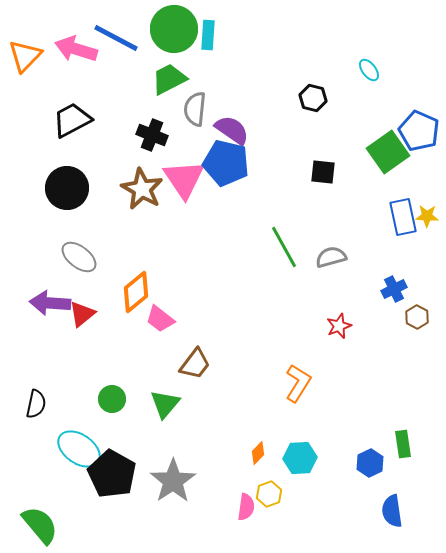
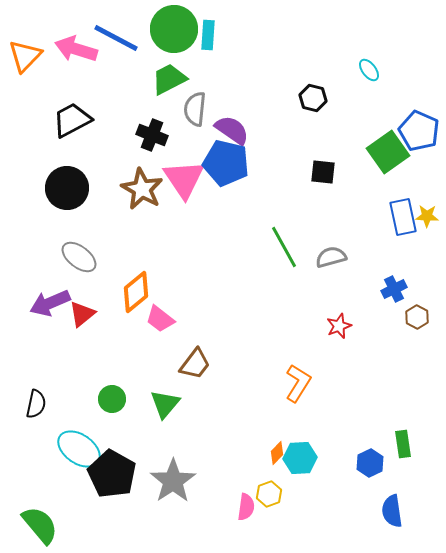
purple arrow at (50, 303): rotated 27 degrees counterclockwise
orange diamond at (258, 453): moved 19 px right
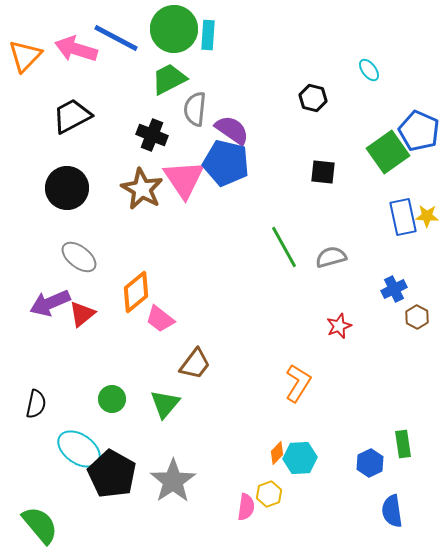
black trapezoid at (72, 120): moved 4 px up
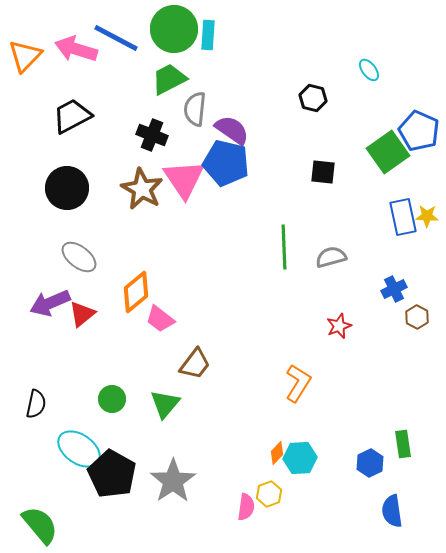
green line at (284, 247): rotated 27 degrees clockwise
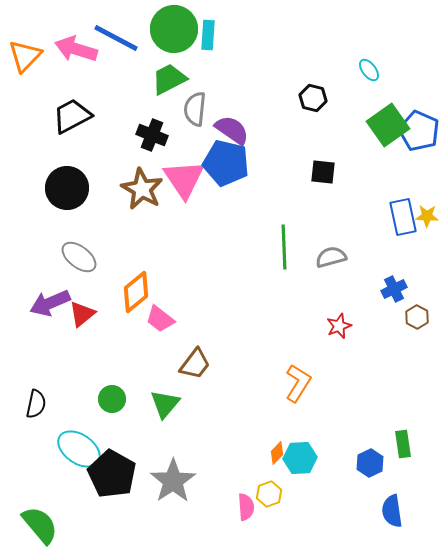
green square at (388, 152): moved 27 px up
pink semicircle at (246, 507): rotated 12 degrees counterclockwise
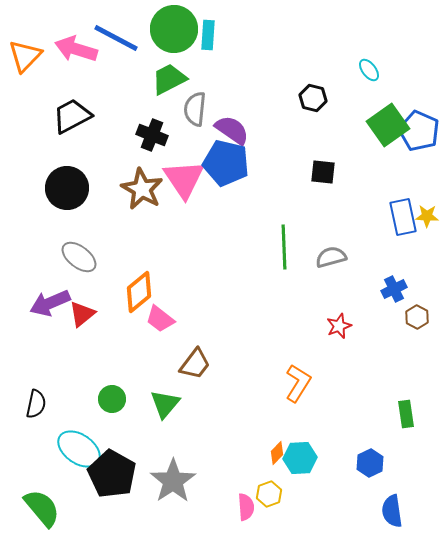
orange diamond at (136, 292): moved 3 px right
green rectangle at (403, 444): moved 3 px right, 30 px up
green semicircle at (40, 525): moved 2 px right, 17 px up
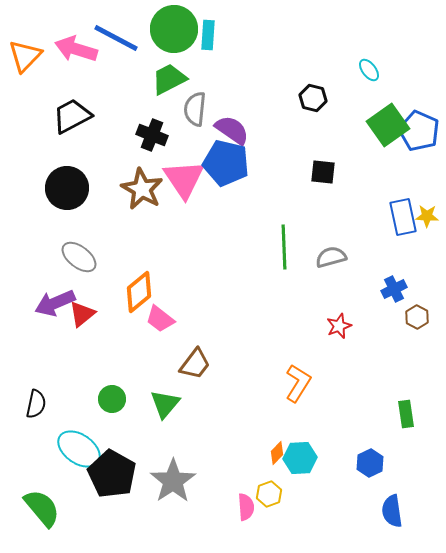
purple arrow at (50, 303): moved 5 px right
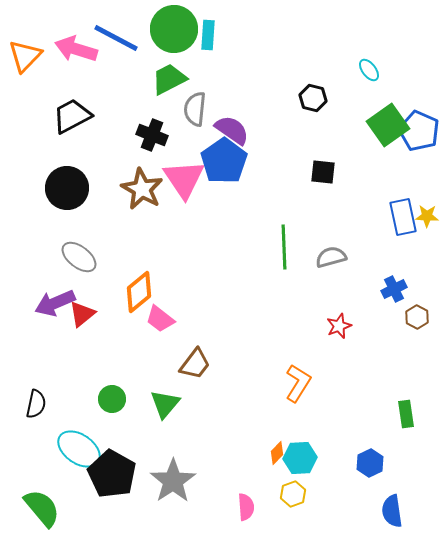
blue pentagon at (226, 163): moved 2 px left, 2 px up; rotated 24 degrees clockwise
yellow hexagon at (269, 494): moved 24 px right
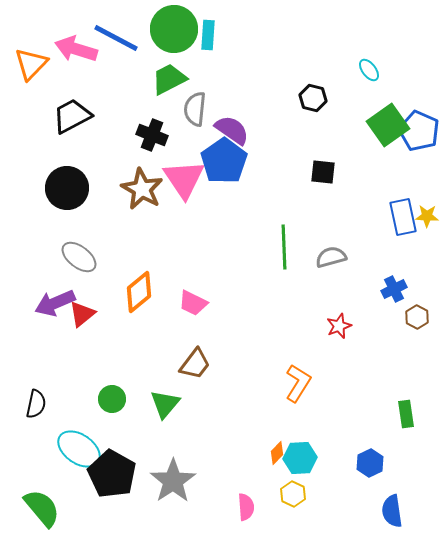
orange triangle at (25, 56): moved 6 px right, 8 px down
pink trapezoid at (160, 319): moved 33 px right, 16 px up; rotated 12 degrees counterclockwise
yellow hexagon at (293, 494): rotated 15 degrees counterclockwise
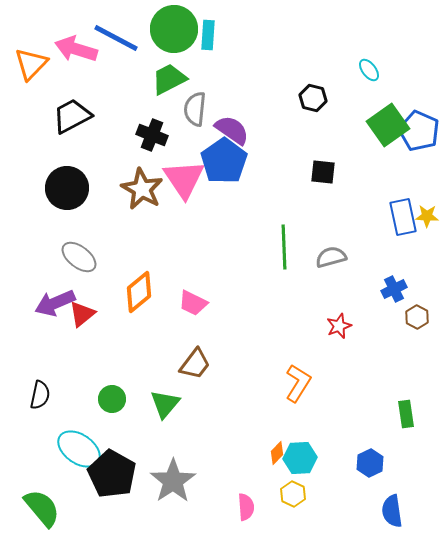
black semicircle at (36, 404): moved 4 px right, 9 px up
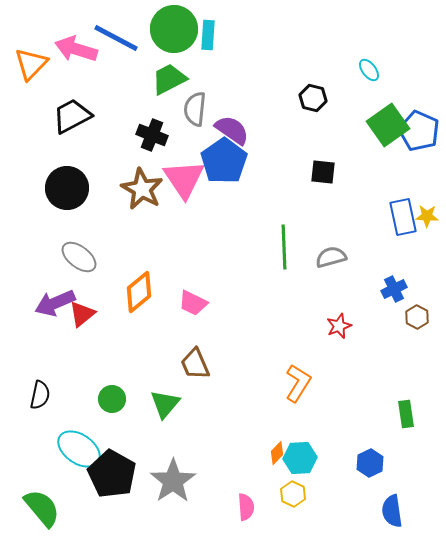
brown trapezoid at (195, 364): rotated 120 degrees clockwise
